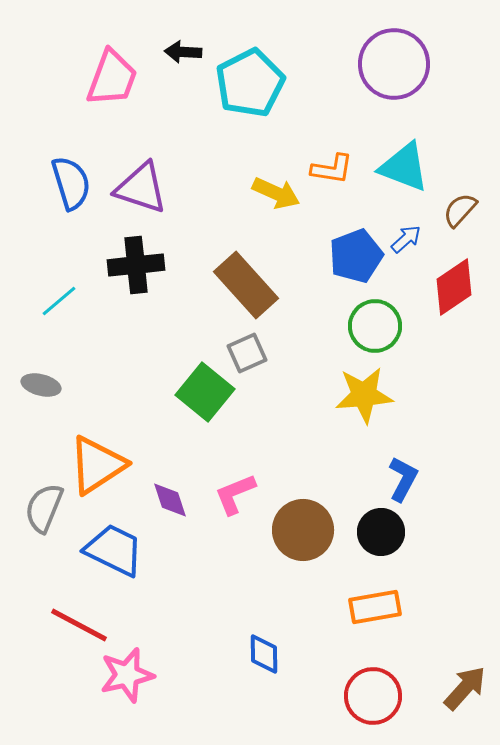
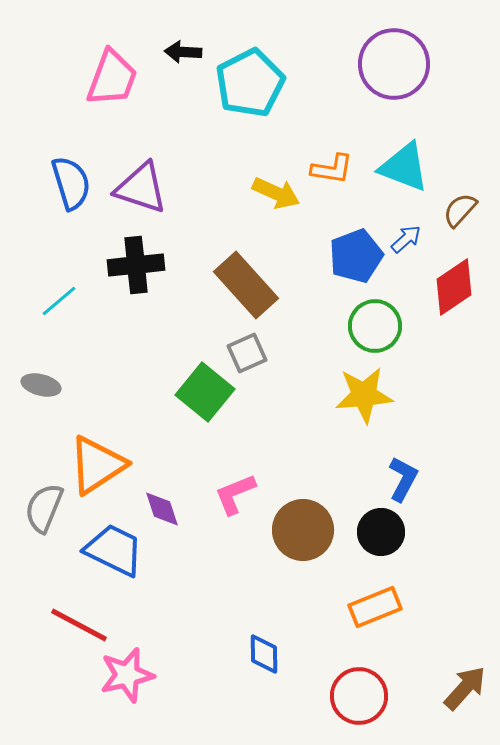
purple diamond: moved 8 px left, 9 px down
orange rectangle: rotated 12 degrees counterclockwise
red circle: moved 14 px left
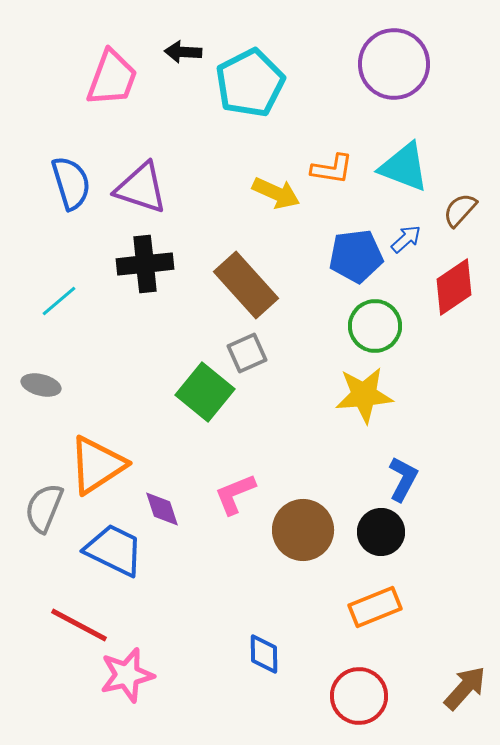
blue pentagon: rotated 14 degrees clockwise
black cross: moved 9 px right, 1 px up
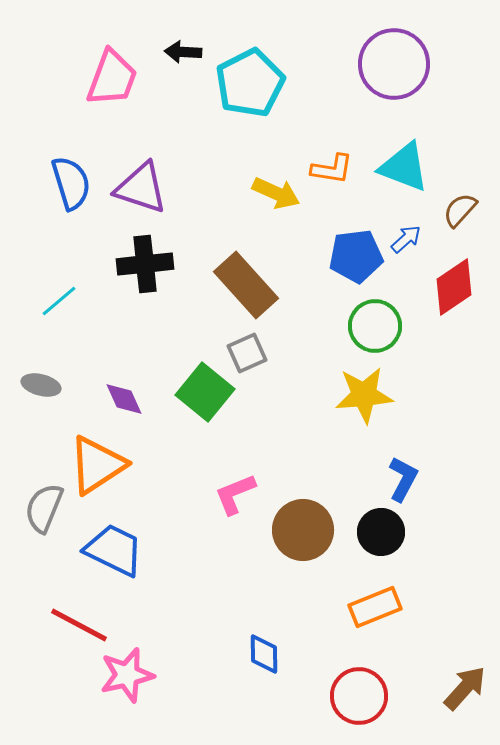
purple diamond: moved 38 px left, 110 px up; rotated 6 degrees counterclockwise
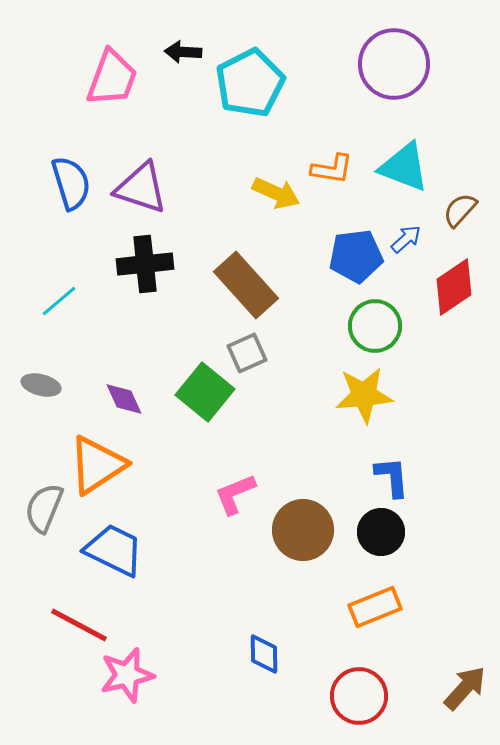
blue L-shape: moved 11 px left, 2 px up; rotated 33 degrees counterclockwise
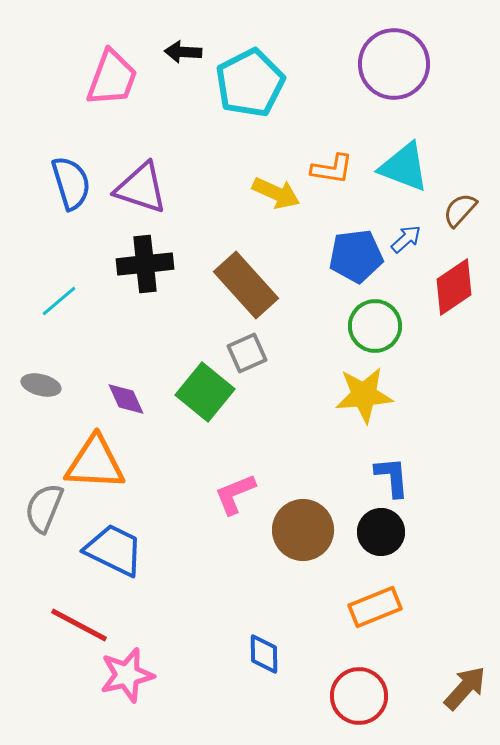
purple diamond: moved 2 px right
orange triangle: moved 2 px left, 2 px up; rotated 36 degrees clockwise
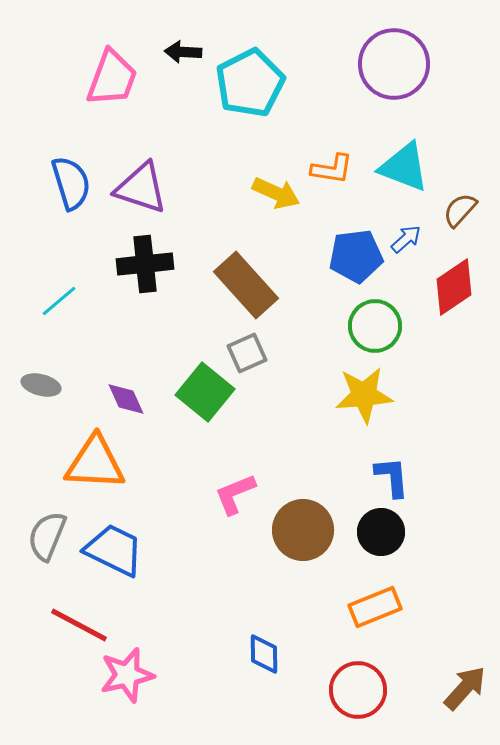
gray semicircle: moved 3 px right, 28 px down
red circle: moved 1 px left, 6 px up
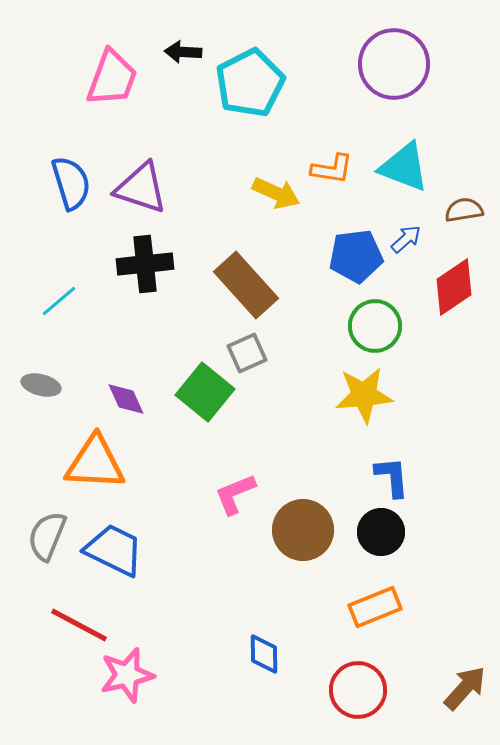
brown semicircle: moved 4 px right; rotated 39 degrees clockwise
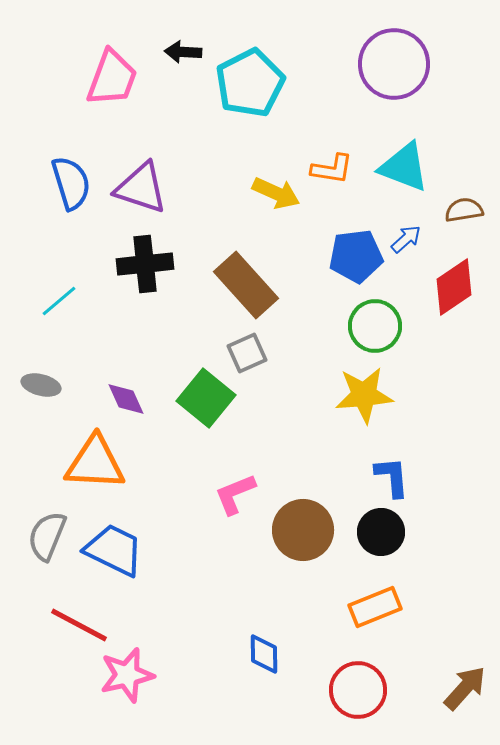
green square: moved 1 px right, 6 px down
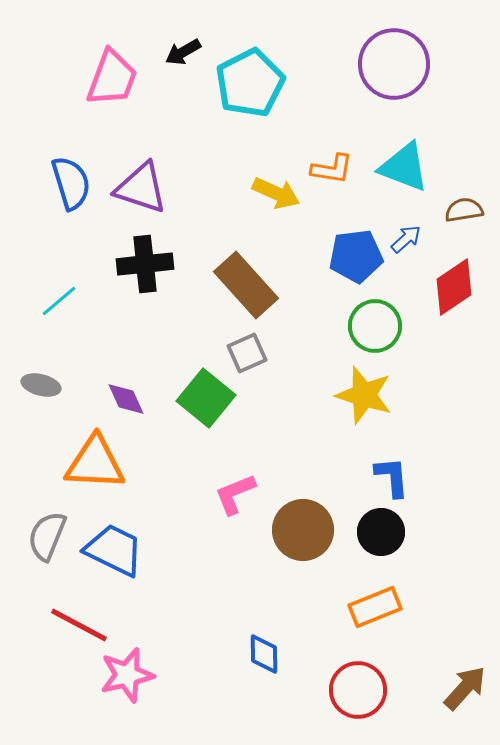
black arrow: rotated 33 degrees counterclockwise
yellow star: rotated 22 degrees clockwise
